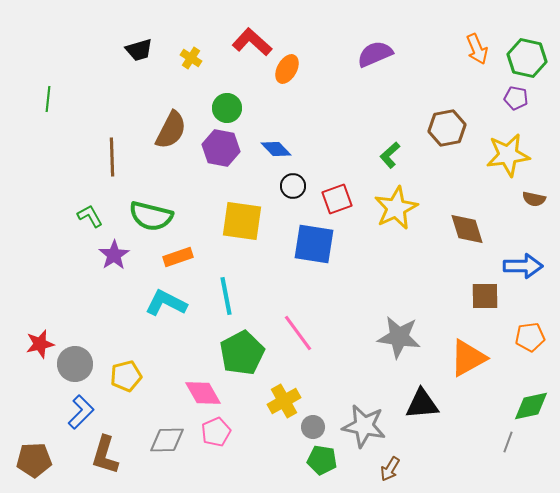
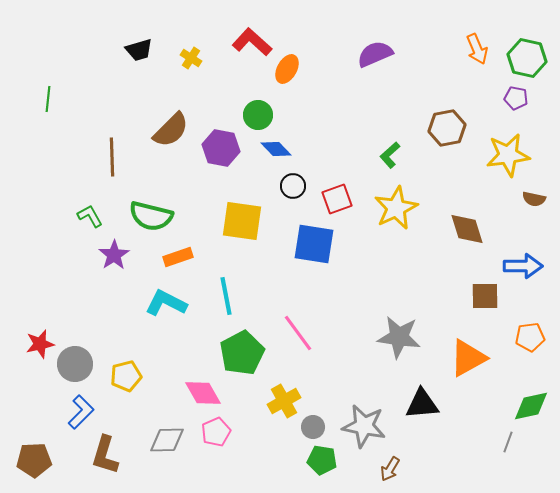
green circle at (227, 108): moved 31 px right, 7 px down
brown semicircle at (171, 130): rotated 18 degrees clockwise
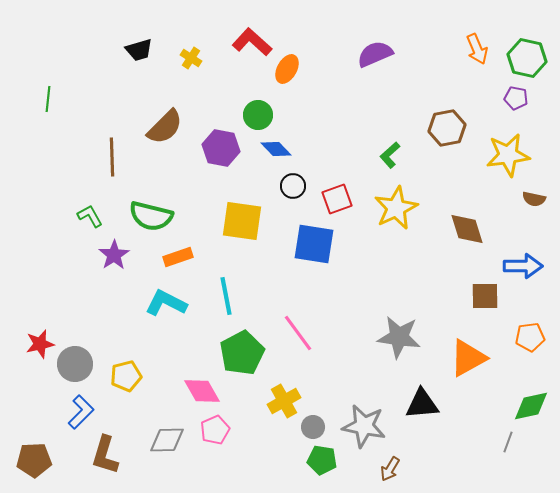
brown semicircle at (171, 130): moved 6 px left, 3 px up
pink diamond at (203, 393): moved 1 px left, 2 px up
pink pentagon at (216, 432): moved 1 px left, 2 px up
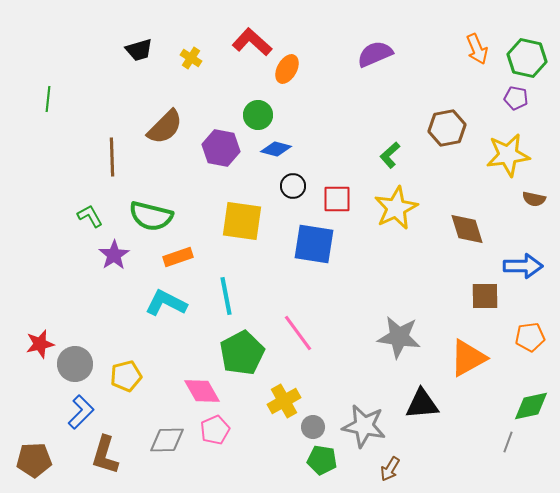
blue diamond at (276, 149): rotated 32 degrees counterclockwise
red square at (337, 199): rotated 20 degrees clockwise
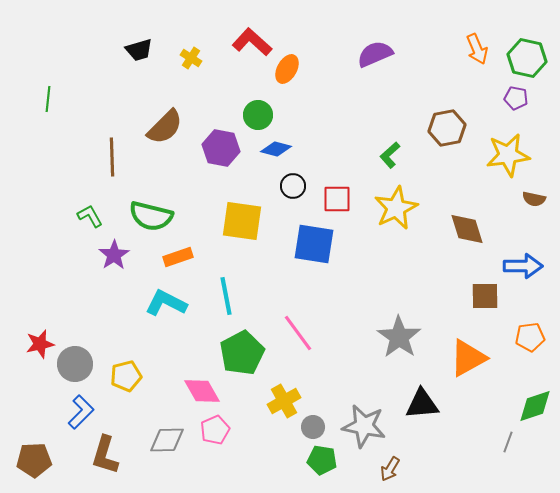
gray star at (399, 337): rotated 27 degrees clockwise
green diamond at (531, 406): moved 4 px right; rotated 6 degrees counterclockwise
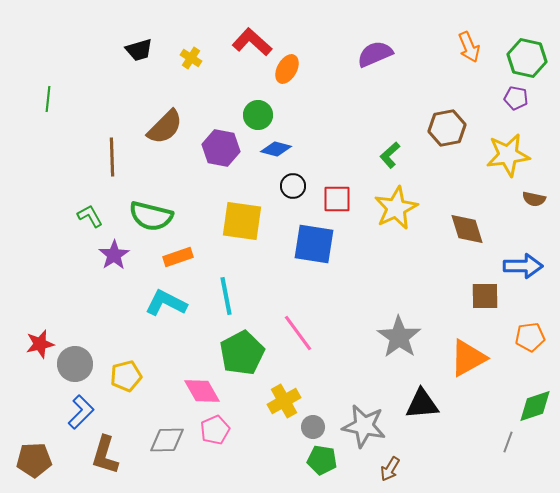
orange arrow at (477, 49): moved 8 px left, 2 px up
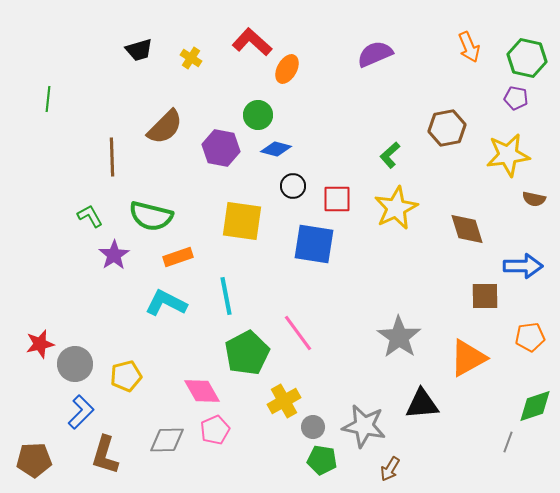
green pentagon at (242, 353): moved 5 px right
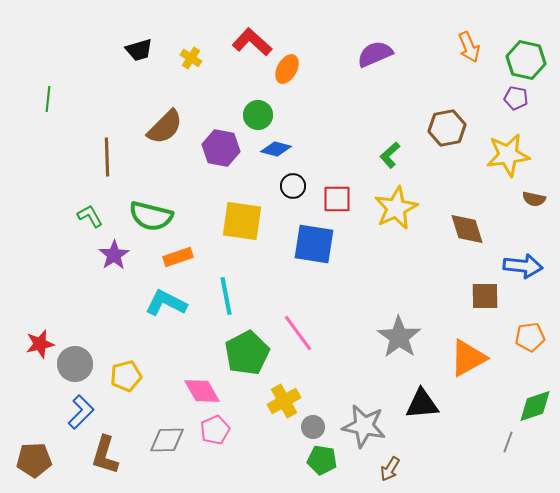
green hexagon at (527, 58): moved 1 px left, 2 px down
brown line at (112, 157): moved 5 px left
blue arrow at (523, 266): rotated 6 degrees clockwise
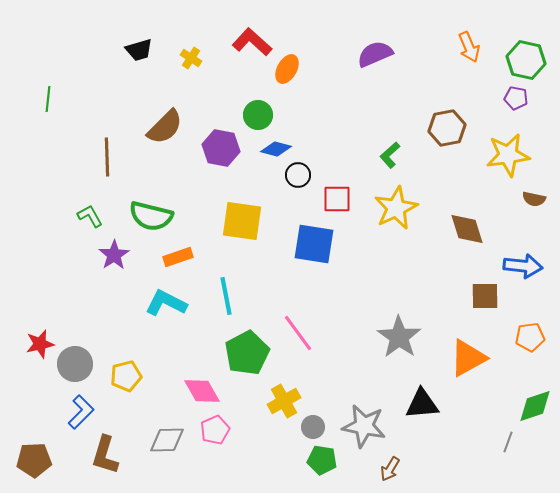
black circle at (293, 186): moved 5 px right, 11 px up
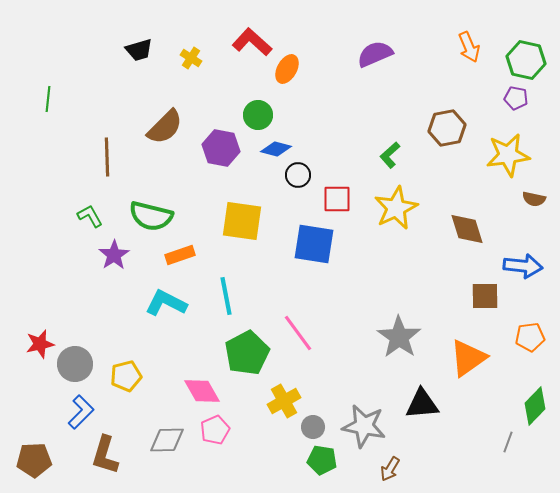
orange rectangle at (178, 257): moved 2 px right, 2 px up
orange triangle at (468, 358): rotated 6 degrees counterclockwise
green diamond at (535, 406): rotated 27 degrees counterclockwise
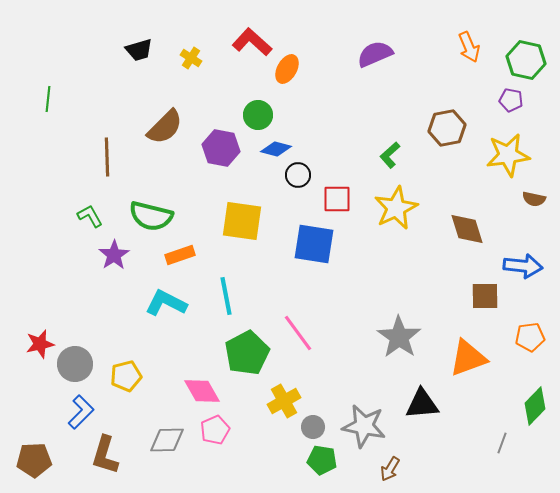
purple pentagon at (516, 98): moved 5 px left, 2 px down
orange triangle at (468, 358): rotated 15 degrees clockwise
gray line at (508, 442): moved 6 px left, 1 px down
